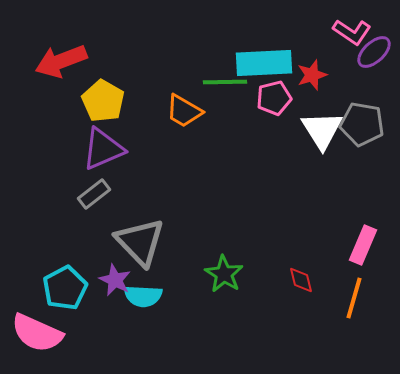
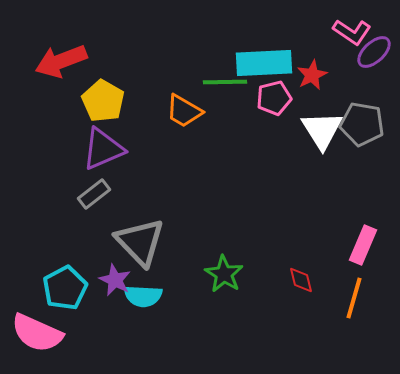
red star: rotated 8 degrees counterclockwise
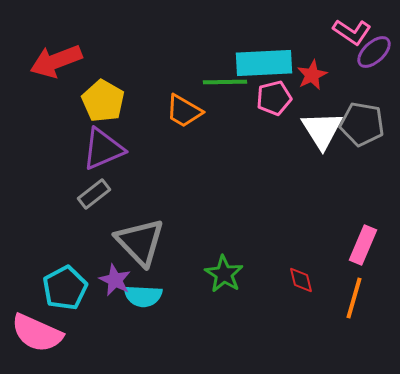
red arrow: moved 5 px left
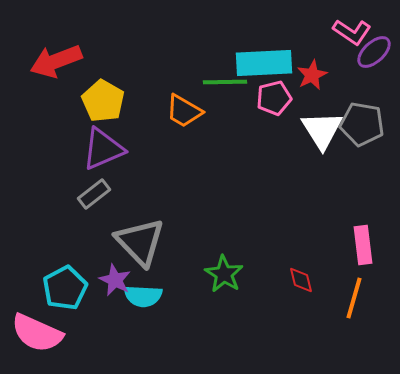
pink rectangle: rotated 30 degrees counterclockwise
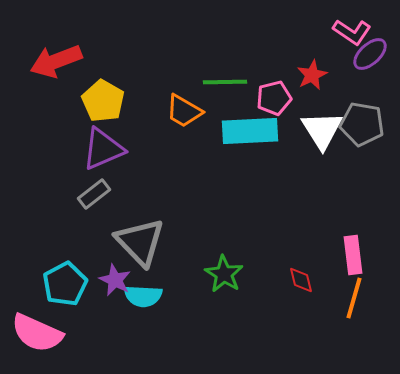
purple ellipse: moved 4 px left, 2 px down
cyan rectangle: moved 14 px left, 68 px down
pink rectangle: moved 10 px left, 10 px down
cyan pentagon: moved 4 px up
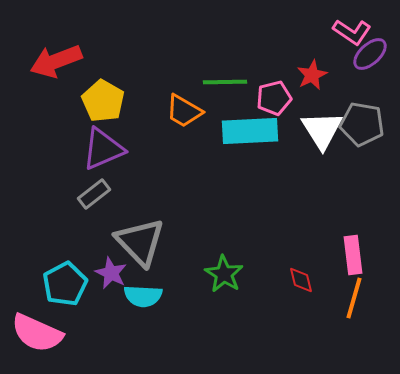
purple star: moved 4 px left, 7 px up
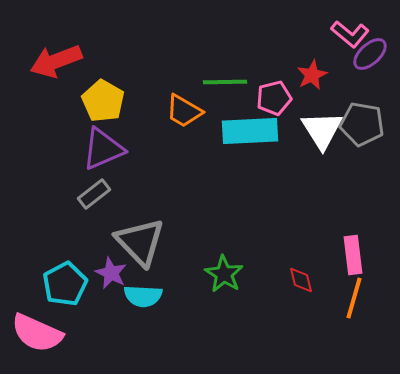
pink L-shape: moved 2 px left, 2 px down; rotated 6 degrees clockwise
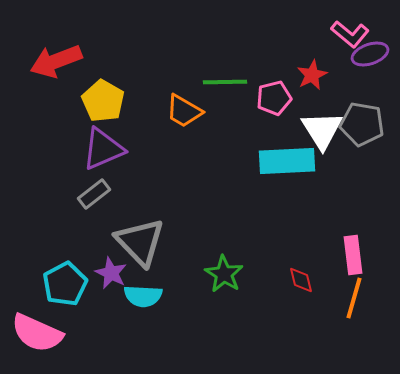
purple ellipse: rotated 24 degrees clockwise
cyan rectangle: moved 37 px right, 30 px down
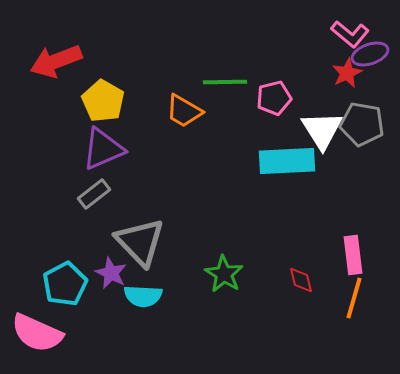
red star: moved 35 px right, 2 px up
